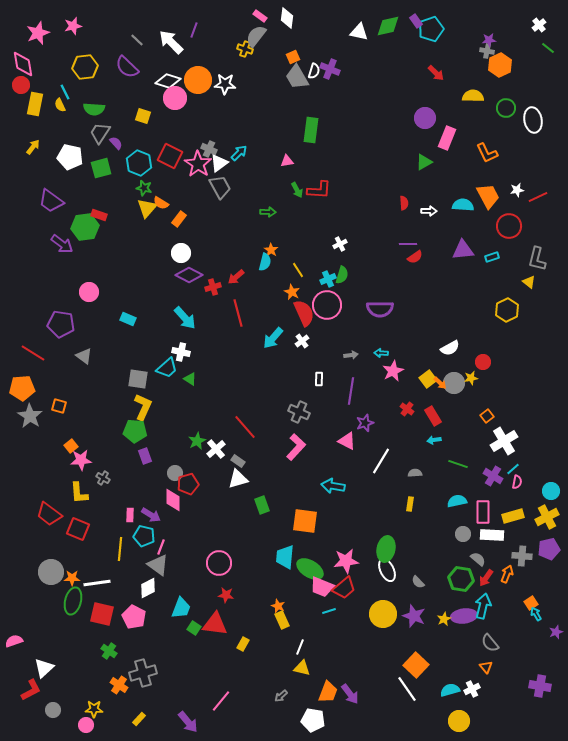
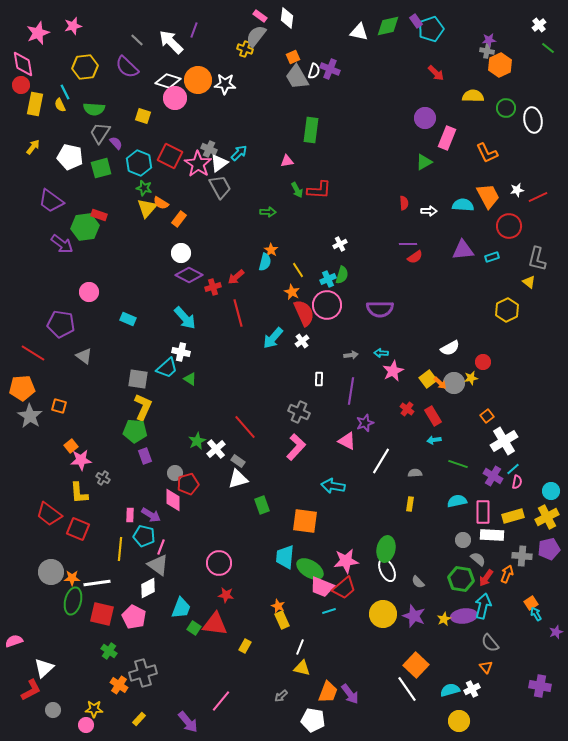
gray circle at (463, 534): moved 6 px down
yellow rectangle at (243, 644): moved 2 px right, 2 px down
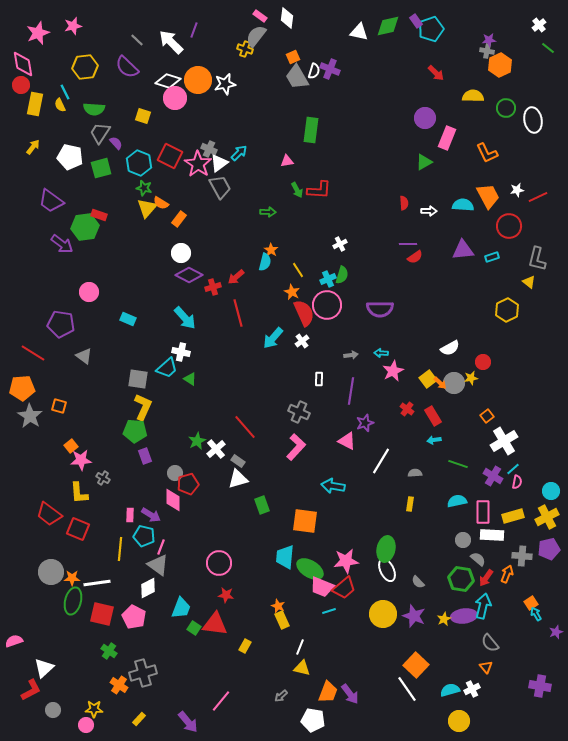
white star at (225, 84): rotated 15 degrees counterclockwise
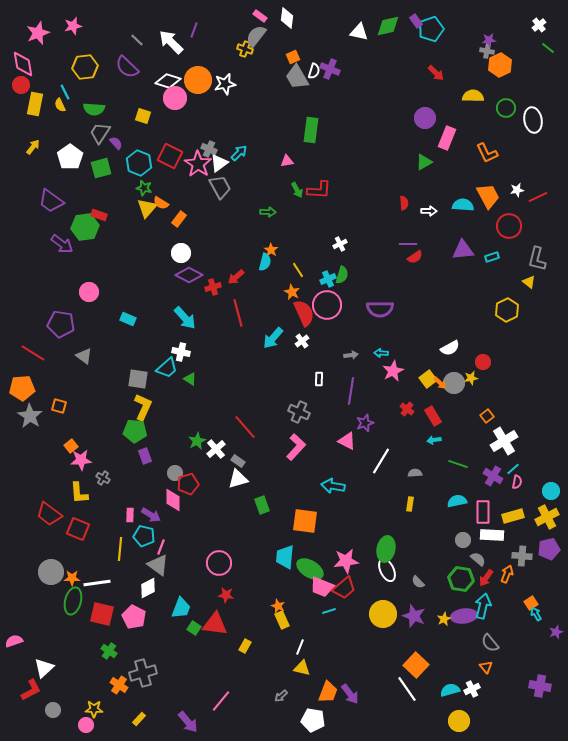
white pentagon at (70, 157): rotated 25 degrees clockwise
